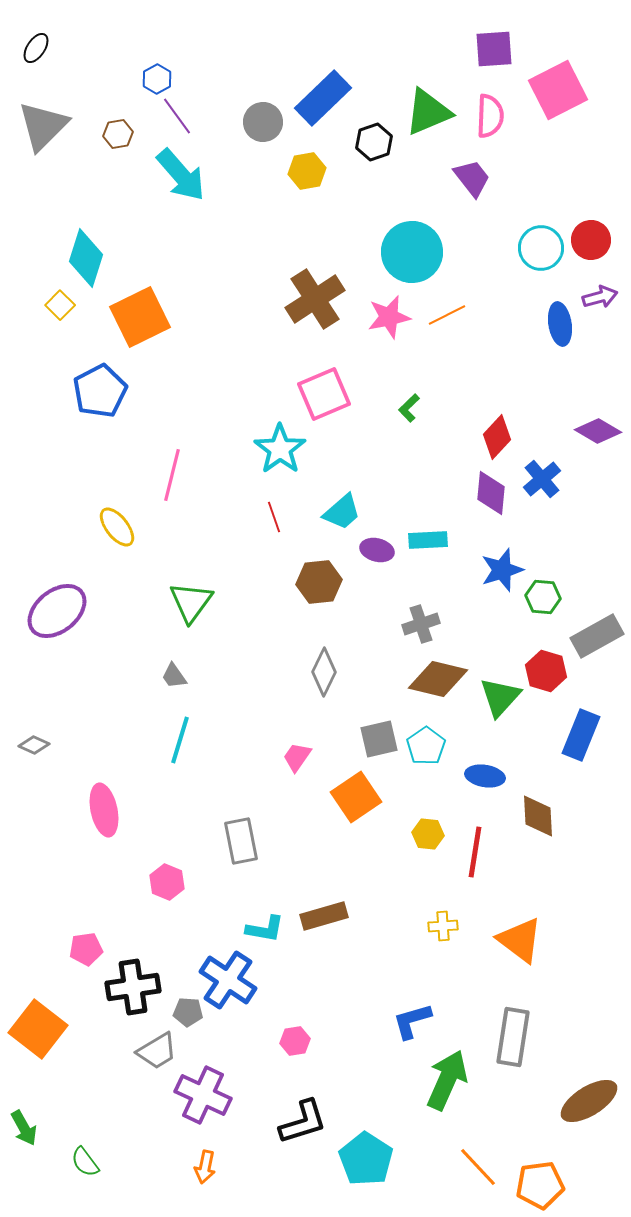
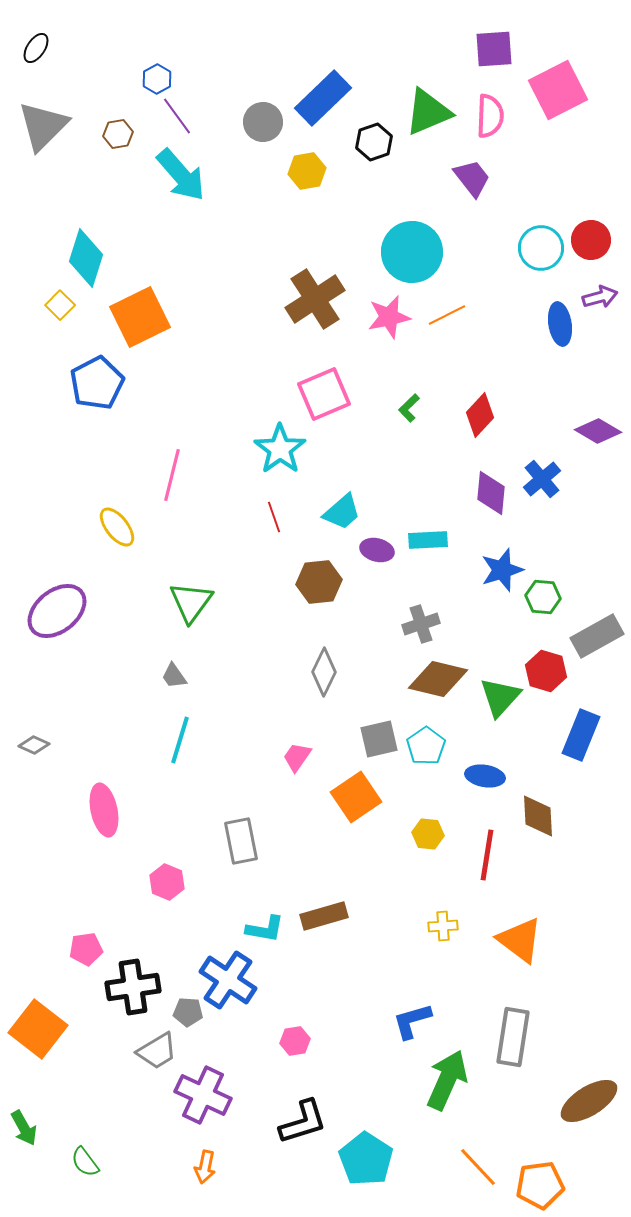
blue pentagon at (100, 391): moved 3 px left, 8 px up
red diamond at (497, 437): moved 17 px left, 22 px up
red line at (475, 852): moved 12 px right, 3 px down
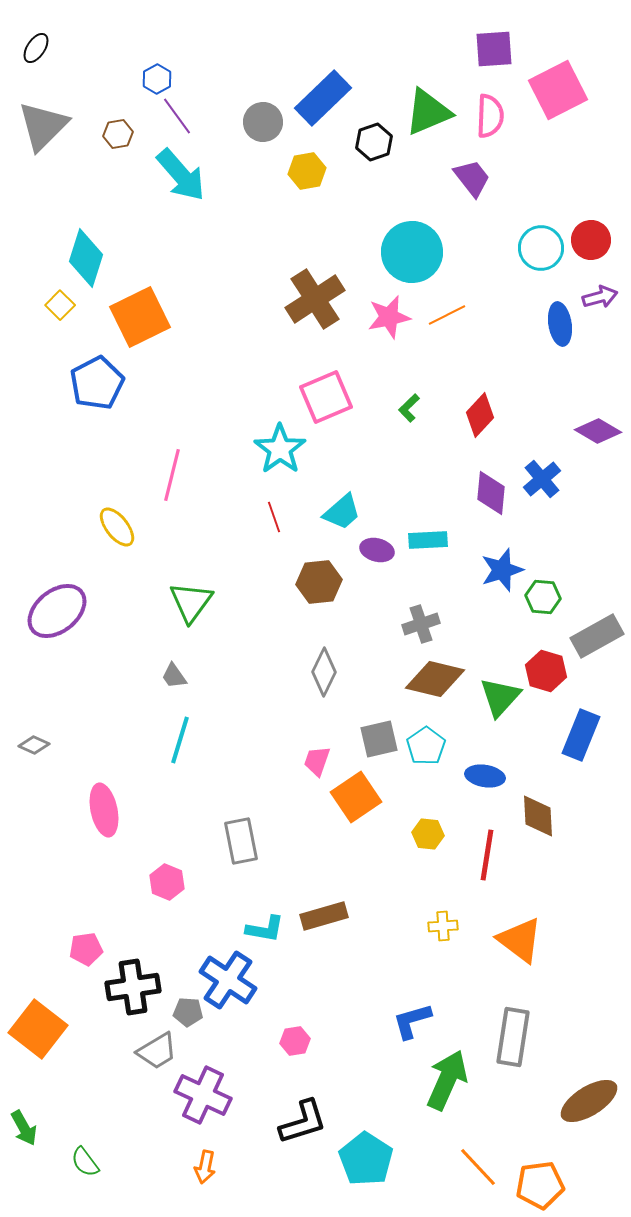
pink square at (324, 394): moved 2 px right, 3 px down
brown diamond at (438, 679): moved 3 px left
pink trapezoid at (297, 757): moved 20 px right, 4 px down; rotated 16 degrees counterclockwise
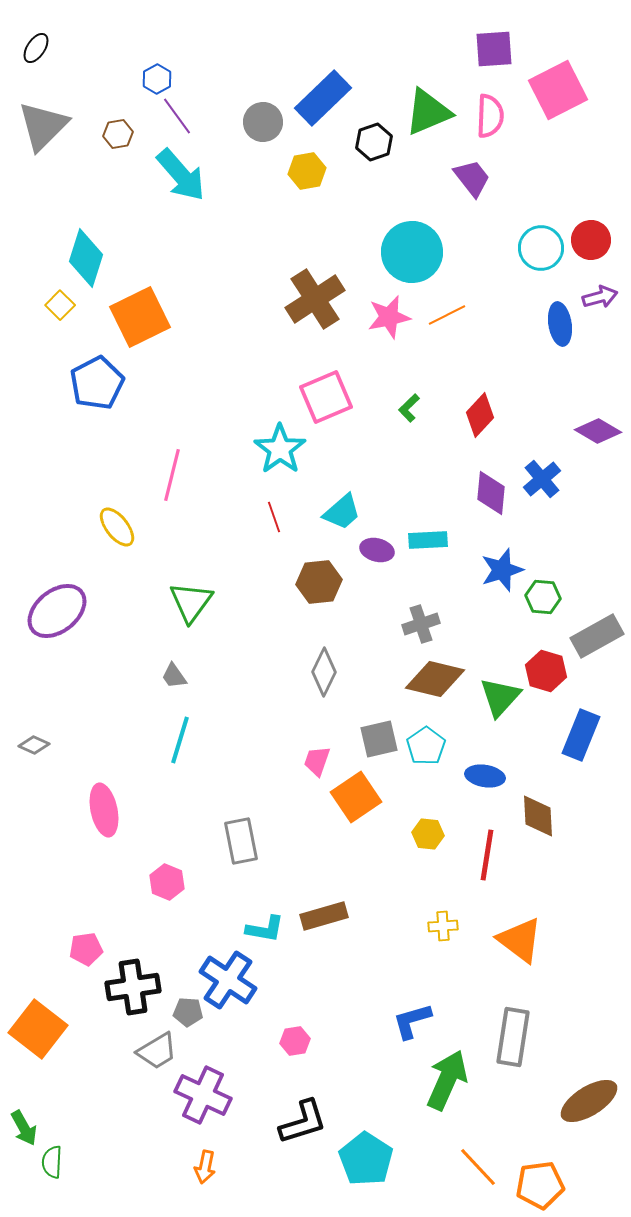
green semicircle at (85, 1162): moved 33 px left; rotated 40 degrees clockwise
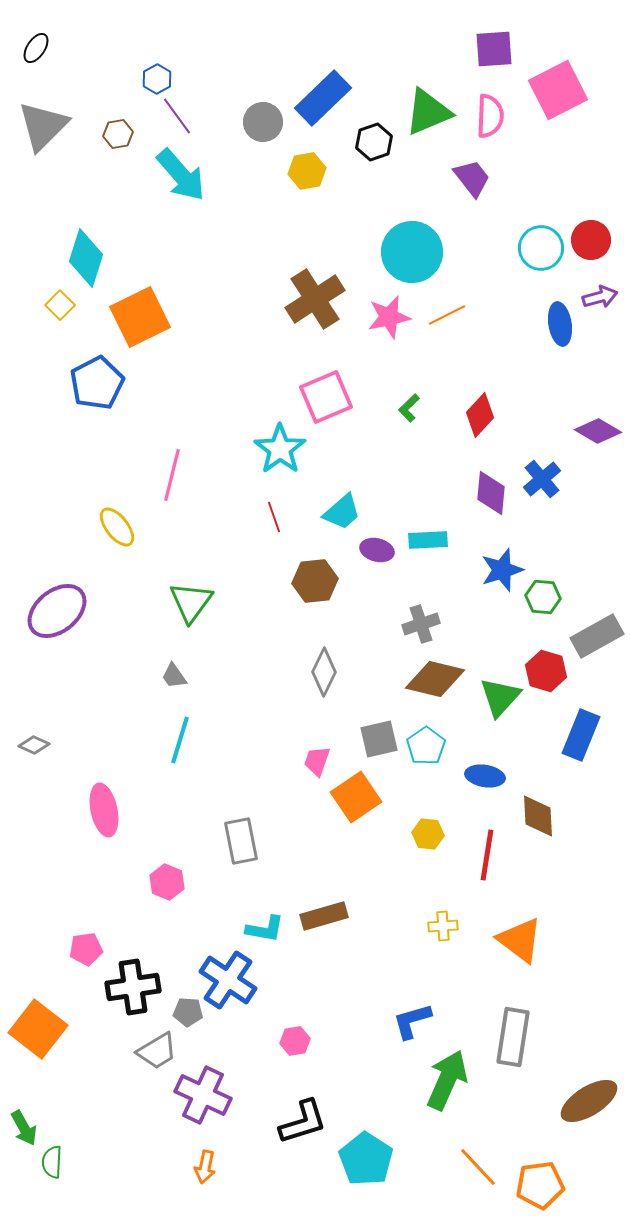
brown hexagon at (319, 582): moved 4 px left, 1 px up
